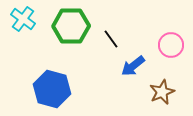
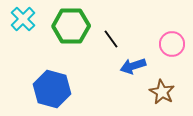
cyan cross: rotated 10 degrees clockwise
pink circle: moved 1 px right, 1 px up
blue arrow: rotated 20 degrees clockwise
brown star: rotated 20 degrees counterclockwise
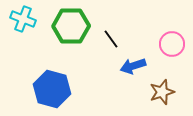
cyan cross: rotated 25 degrees counterclockwise
brown star: rotated 25 degrees clockwise
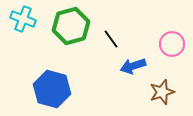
green hexagon: rotated 15 degrees counterclockwise
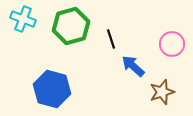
black line: rotated 18 degrees clockwise
blue arrow: rotated 60 degrees clockwise
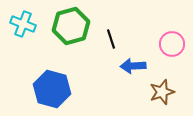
cyan cross: moved 5 px down
blue arrow: rotated 45 degrees counterclockwise
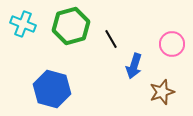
black line: rotated 12 degrees counterclockwise
blue arrow: moved 1 px right; rotated 70 degrees counterclockwise
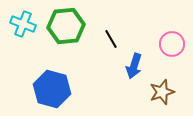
green hexagon: moved 5 px left; rotated 9 degrees clockwise
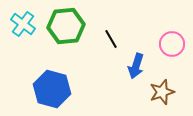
cyan cross: rotated 15 degrees clockwise
blue arrow: moved 2 px right
